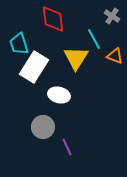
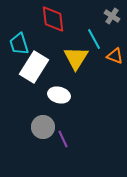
purple line: moved 4 px left, 8 px up
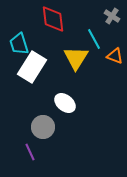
white rectangle: moved 2 px left
white ellipse: moved 6 px right, 8 px down; rotated 25 degrees clockwise
purple line: moved 33 px left, 13 px down
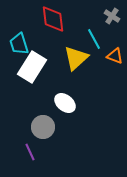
yellow triangle: rotated 16 degrees clockwise
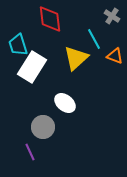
red diamond: moved 3 px left
cyan trapezoid: moved 1 px left, 1 px down
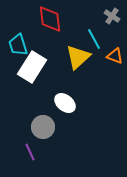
yellow triangle: moved 2 px right, 1 px up
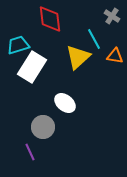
cyan trapezoid: rotated 90 degrees clockwise
orange triangle: rotated 12 degrees counterclockwise
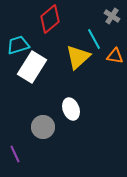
red diamond: rotated 56 degrees clockwise
white ellipse: moved 6 px right, 6 px down; rotated 30 degrees clockwise
purple line: moved 15 px left, 2 px down
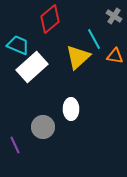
gray cross: moved 2 px right
cyan trapezoid: rotated 40 degrees clockwise
white rectangle: rotated 16 degrees clockwise
white ellipse: rotated 20 degrees clockwise
purple line: moved 9 px up
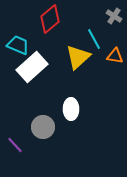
purple line: rotated 18 degrees counterclockwise
